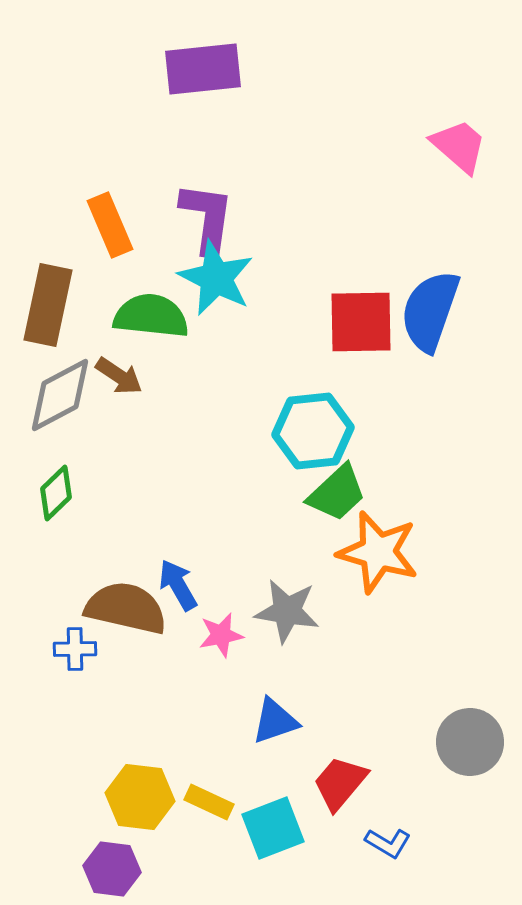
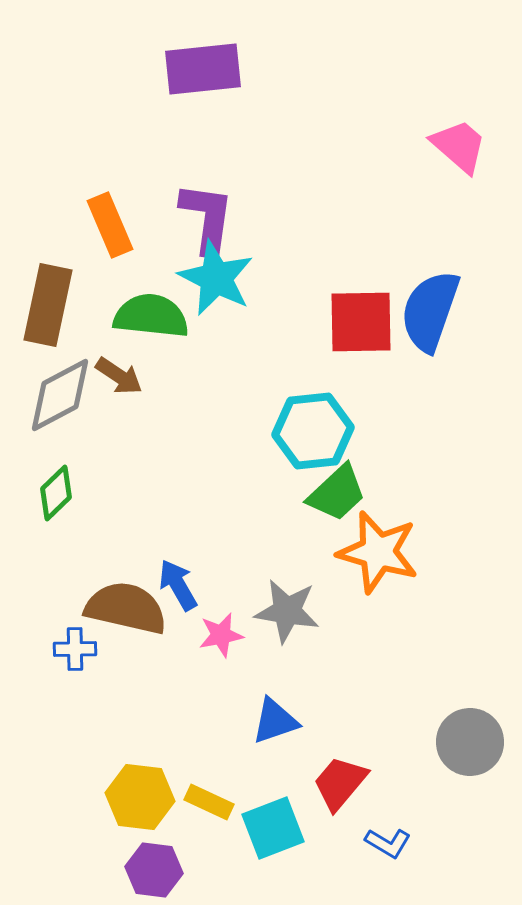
purple hexagon: moved 42 px right, 1 px down
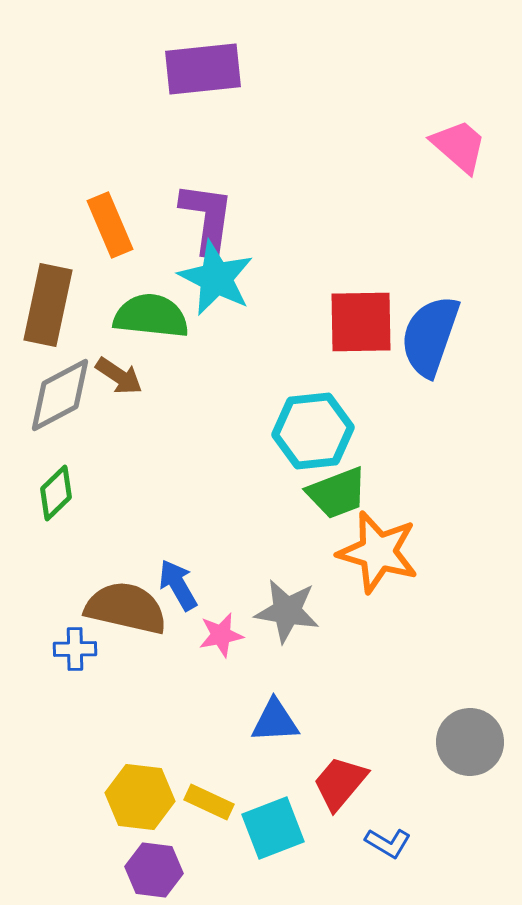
blue semicircle: moved 25 px down
green trapezoid: rotated 22 degrees clockwise
blue triangle: rotated 16 degrees clockwise
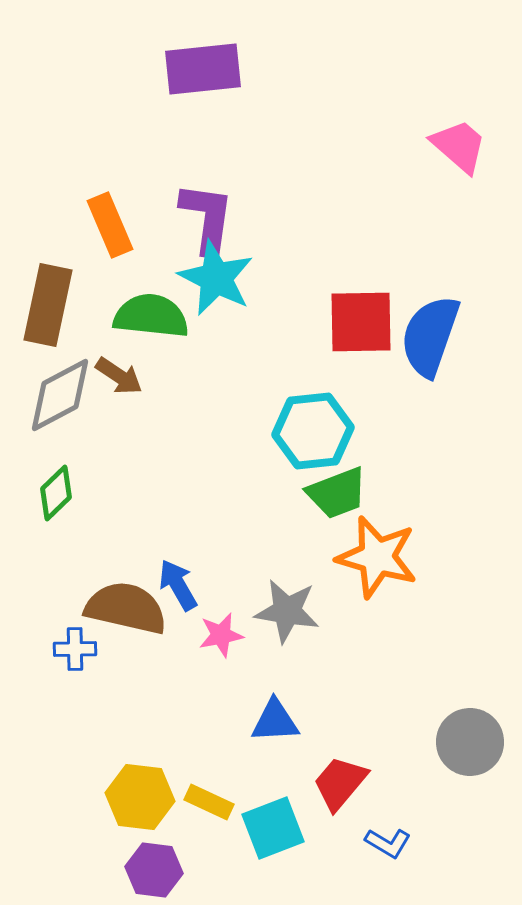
orange star: moved 1 px left, 5 px down
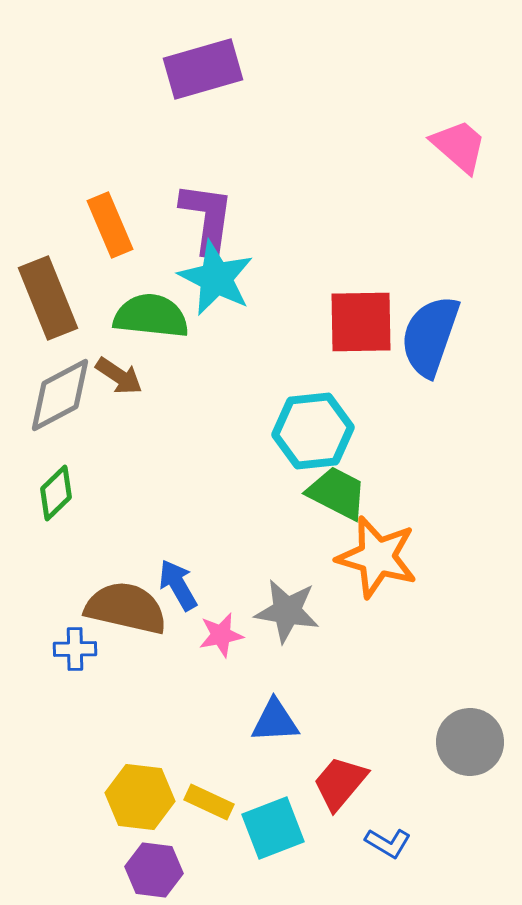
purple rectangle: rotated 10 degrees counterclockwise
brown rectangle: moved 7 px up; rotated 34 degrees counterclockwise
green trapezoid: rotated 132 degrees counterclockwise
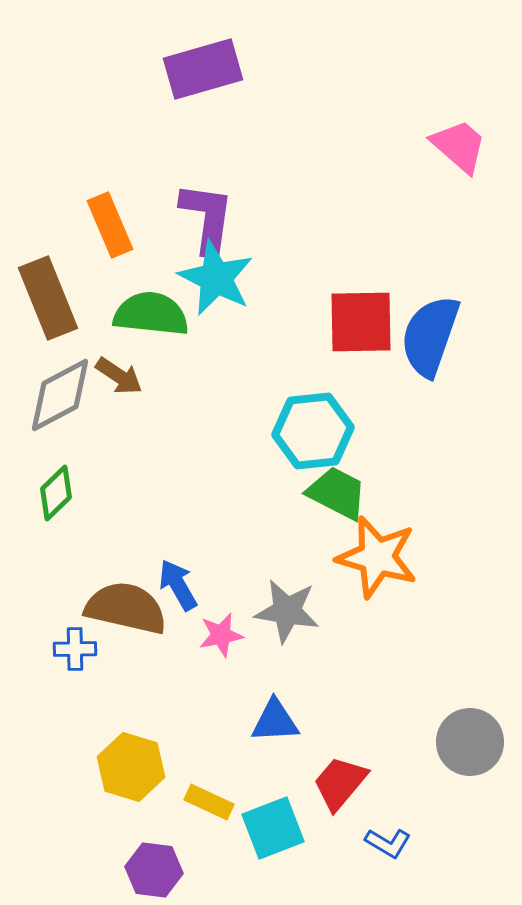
green semicircle: moved 2 px up
yellow hexagon: moved 9 px left, 30 px up; rotated 10 degrees clockwise
